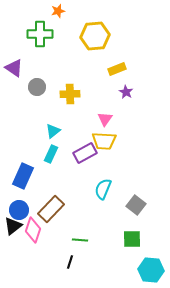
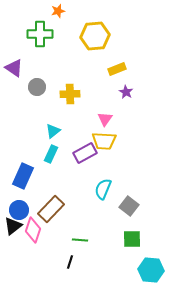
gray square: moved 7 px left, 1 px down
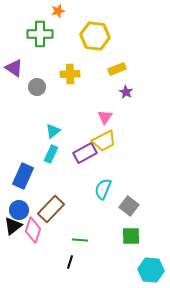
yellow hexagon: rotated 12 degrees clockwise
yellow cross: moved 20 px up
pink triangle: moved 2 px up
yellow trapezoid: rotated 30 degrees counterclockwise
green square: moved 1 px left, 3 px up
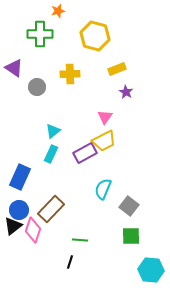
yellow hexagon: rotated 8 degrees clockwise
blue rectangle: moved 3 px left, 1 px down
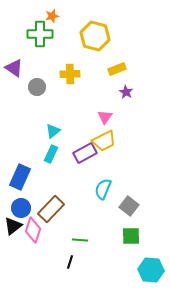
orange star: moved 6 px left, 5 px down
blue circle: moved 2 px right, 2 px up
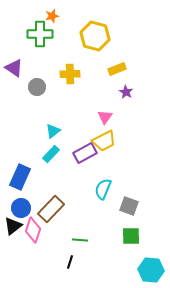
cyan rectangle: rotated 18 degrees clockwise
gray square: rotated 18 degrees counterclockwise
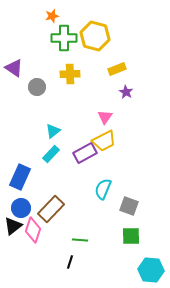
green cross: moved 24 px right, 4 px down
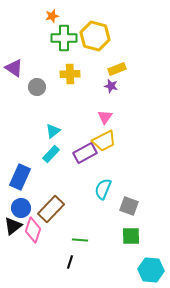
purple star: moved 15 px left, 6 px up; rotated 16 degrees counterclockwise
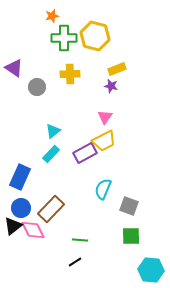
pink diamond: rotated 45 degrees counterclockwise
black line: moved 5 px right; rotated 40 degrees clockwise
